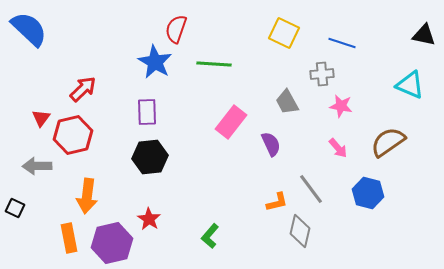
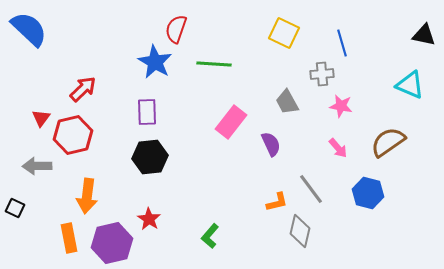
blue line: rotated 56 degrees clockwise
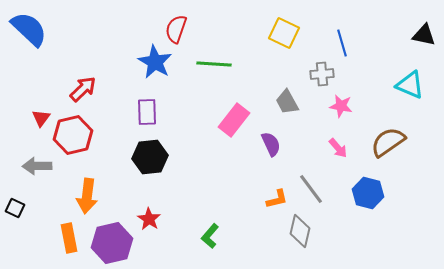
pink rectangle: moved 3 px right, 2 px up
orange L-shape: moved 3 px up
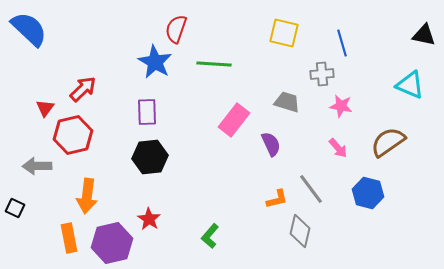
yellow square: rotated 12 degrees counterclockwise
gray trapezoid: rotated 136 degrees clockwise
red triangle: moved 4 px right, 10 px up
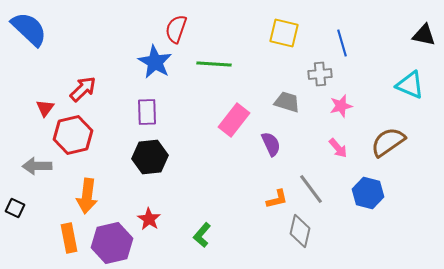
gray cross: moved 2 px left
pink star: rotated 25 degrees counterclockwise
green L-shape: moved 8 px left, 1 px up
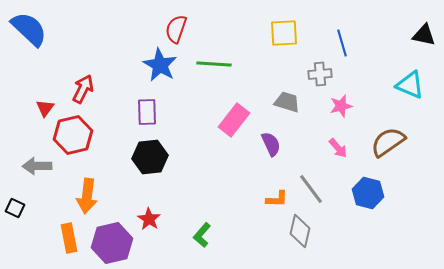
yellow square: rotated 16 degrees counterclockwise
blue star: moved 5 px right, 3 px down
red arrow: rotated 20 degrees counterclockwise
orange L-shape: rotated 15 degrees clockwise
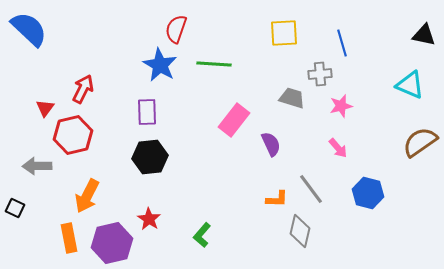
gray trapezoid: moved 5 px right, 4 px up
brown semicircle: moved 32 px right
orange arrow: rotated 20 degrees clockwise
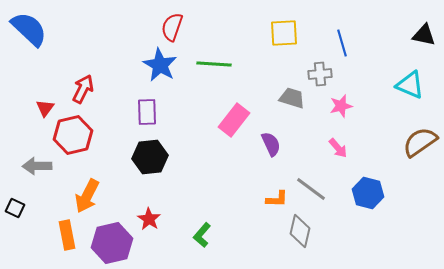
red semicircle: moved 4 px left, 2 px up
gray line: rotated 16 degrees counterclockwise
orange rectangle: moved 2 px left, 3 px up
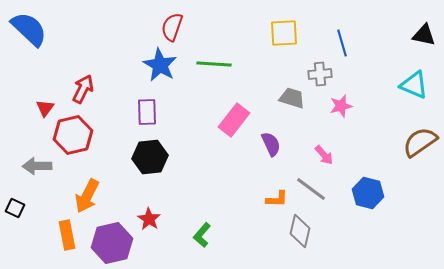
cyan triangle: moved 4 px right
pink arrow: moved 14 px left, 7 px down
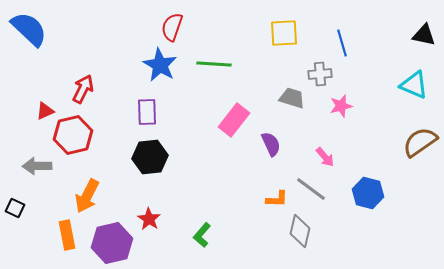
red triangle: moved 3 px down; rotated 30 degrees clockwise
pink arrow: moved 1 px right, 2 px down
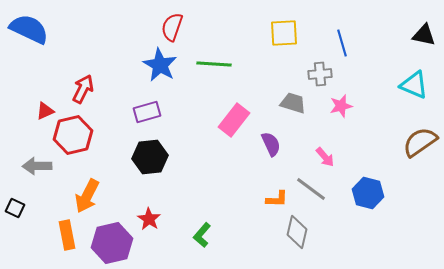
blue semicircle: rotated 18 degrees counterclockwise
gray trapezoid: moved 1 px right, 5 px down
purple rectangle: rotated 76 degrees clockwise
gray diamond: moved 3 px left, 1 px down
